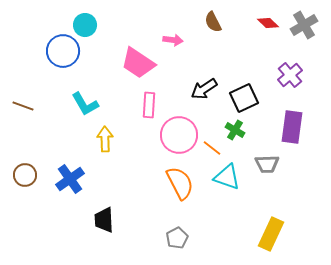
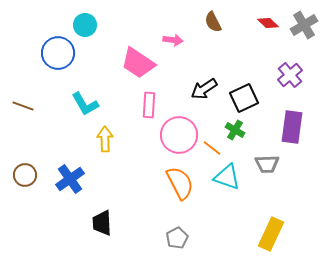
blue circle: moved 5 px left, 2 px down
black trapezoid: moved 2 px left, 3 px down
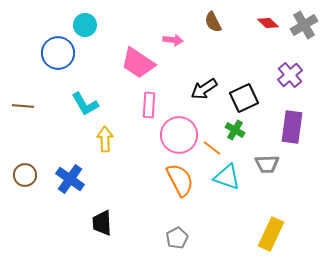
brown line: rotated 15 degrees counterclockwise
blue cross: rotated 20 degrees counterclockwise
orange semicircle: moved 3 px up
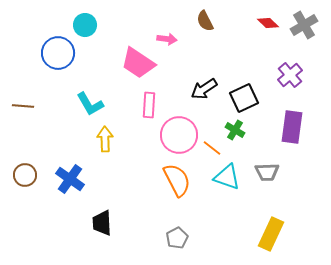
brown semicircle: moved 8 px left, 1 px up
pink arrow: moved 6 px left, 1 px up
cyan L-shape: moved 5 px right
gray trapezoid: moved 8 px down
orange semicircle: moved 3 px left
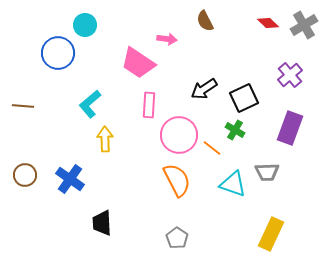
cyan L-shape: rotated 80 degrees clockwise
purple rectangle: moved 2 px left, 1 px down; rotated 12 degrees clockwise
cyan triangle: moved 6 px right, 7 px down
gray pentagon: rotated 10 degrees counterclockwise
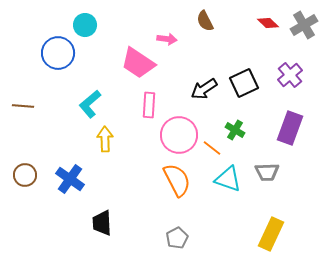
black square: moved 15 px up
cyan triangle: moved 5 px left, 5 px up
gray pentagon: rotated 10 degrees clockwise
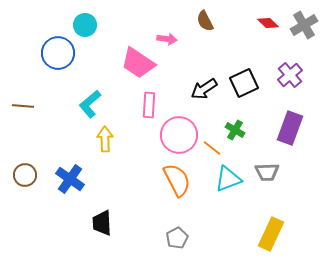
cyan triangle: rotated 40 degrees counterclockwise
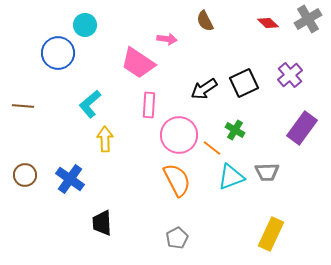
gray cross: moved 4 px right, 6 px up
purple rectangle: moved 12 px right; rotated 16 degrees clockwise
cyan triangle: moved 3 px right, 2 px up
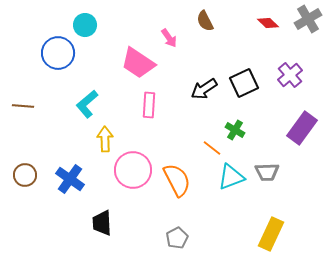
pink arrow: moved 2 px right, 1 px up; rotated 48 degrees clockwise
cyan L-shape: moved 3 px left
pink circle: moved 46 px left, 35 px down
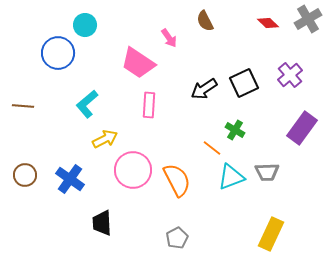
yellow arrow: rotated 65 degrees clockwise
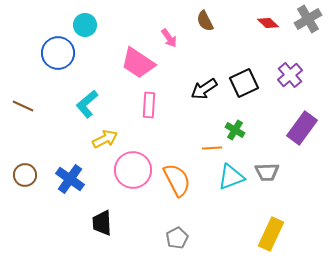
brown line: rotated 20 degrees clockwise
orange line: rotated 42 degrees counterclockwise
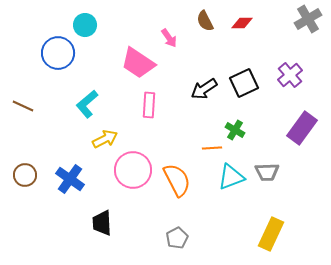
red diamond: moved 26 px left; rotated 45 degrees counterclockwise
